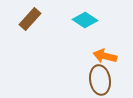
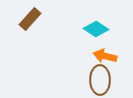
cyan diamond: moved 11 px right, 9 px down
brown ellipse: rotated 8 degrees clockwise
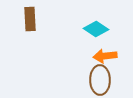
brown rectangle: rotated 45 degrees counterclockwise
orange arrow: rotated 20 degrees counterclockwise
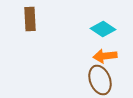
cyan diamond: moved 7 px right
brown ellipse: rotated 20 degrees counterclockwise
